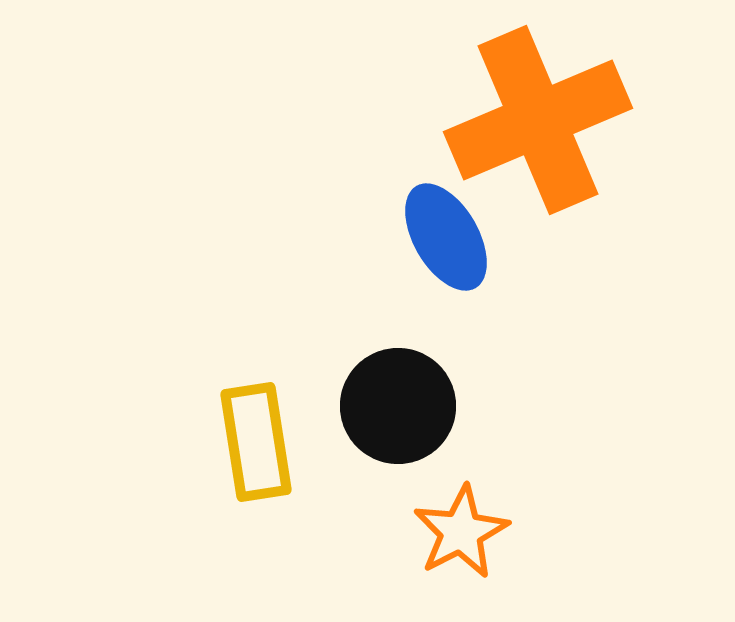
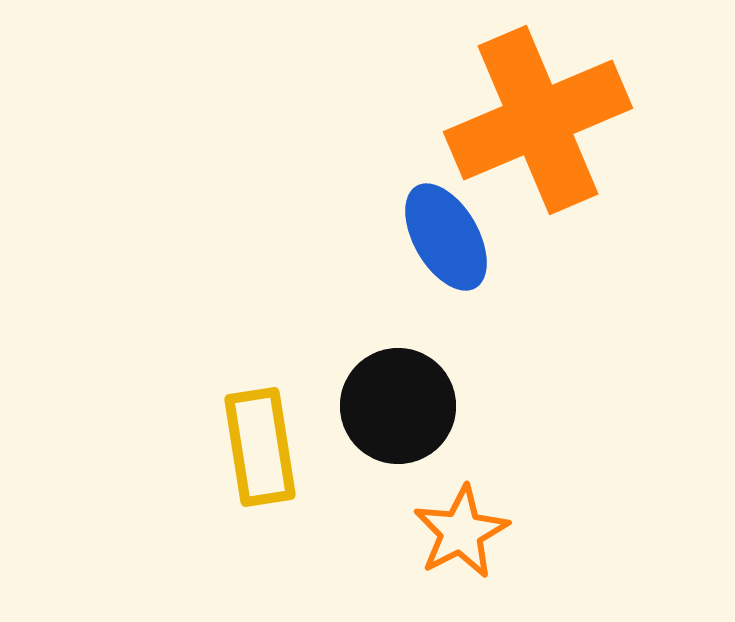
yellow rectangle: moved 4 px right, 5 px down
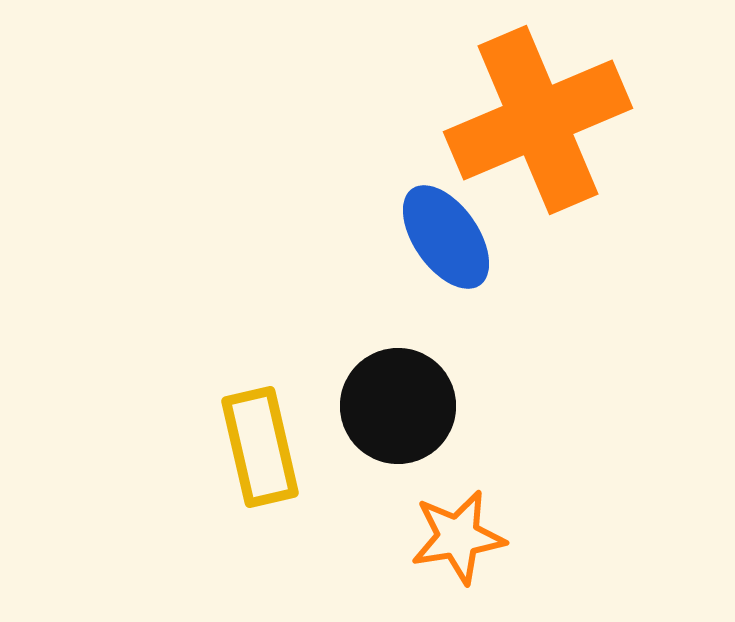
blue ellipse: rotated 5 degrees counterclockwise
yellow rectangle: rotated 4 degrees counterclockwise
orange star: moved 3 px left, 5 px down; rotated 18 degrees clockwise
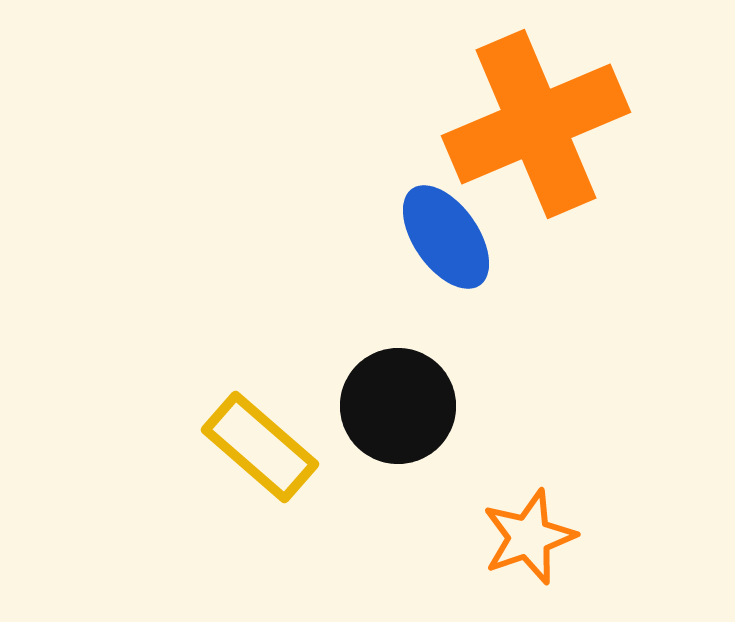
orange cross: moved 2 px left, 4 px down
yellow rectangle: rotated 36 degrees counterclockwise
orange star: moved 71 px right; rotated 10 degrees counterclockwise
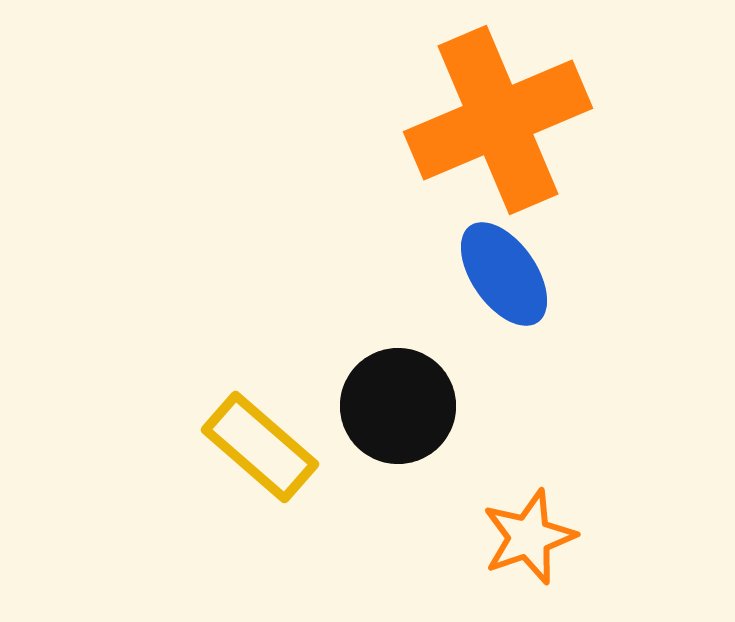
orange cross: moved 38 px left, 4 px up
blue ellipse: moved 58 px right, 37 px down
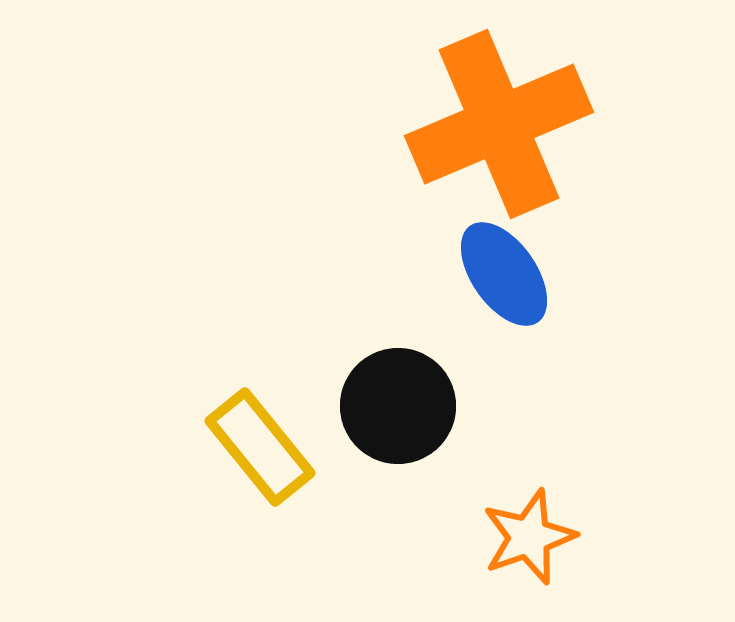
orange cross: moved 1 px right, 4 px down
yellow rectangle: rotated 10 degrees clockwise
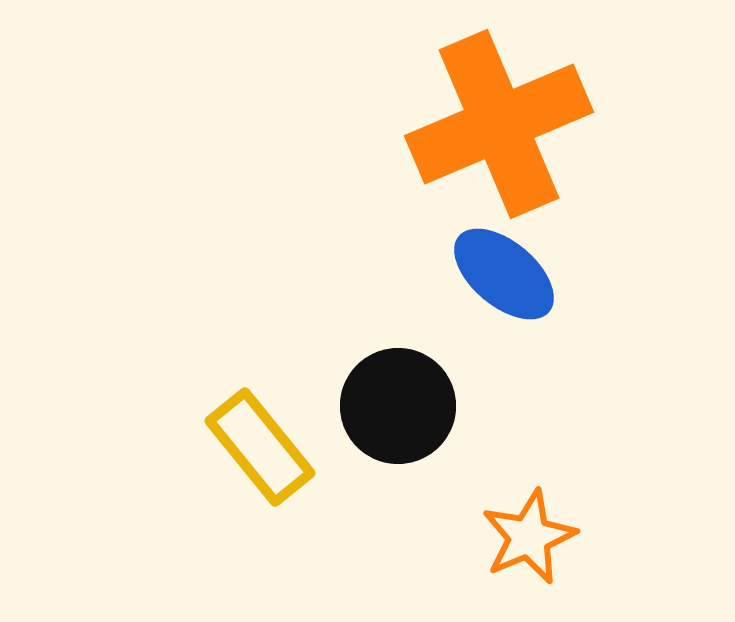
blue ellipse: rotated 15 degrees counterclockwise
orange star: rotated 4 degrees counterclockwise
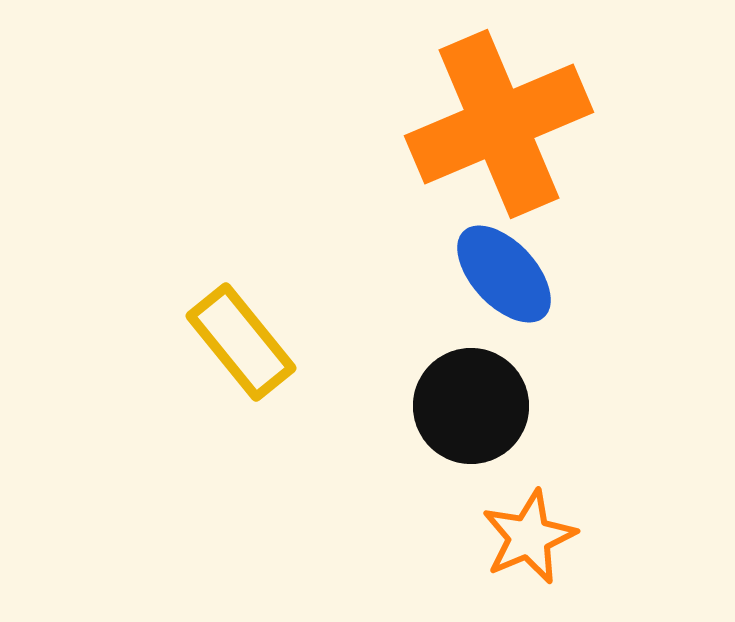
blue ellipse: rotated 7 degrees clockwise
black circle: moved 73 px right
yellow rectangle: moved 19 px left, 105 px up
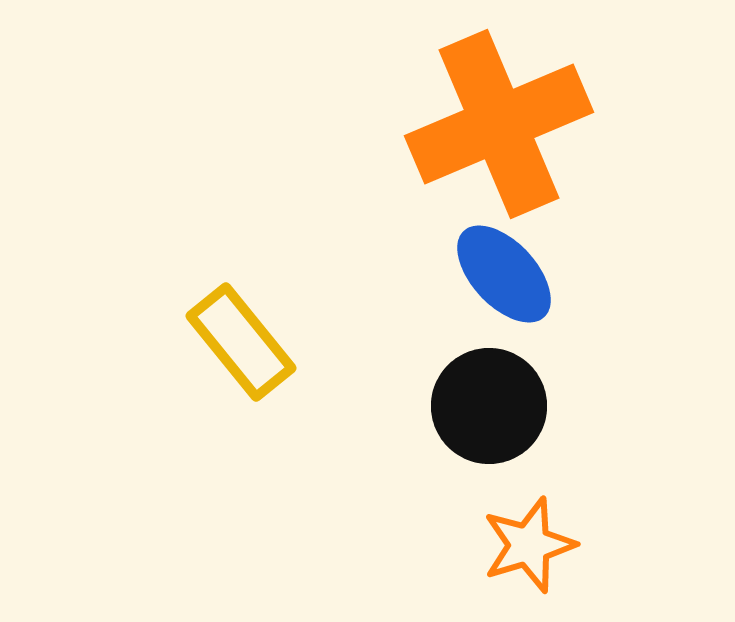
black circle: moved 18 px right
orange star: moved 8 px down; rotated 6 degrees clockwise
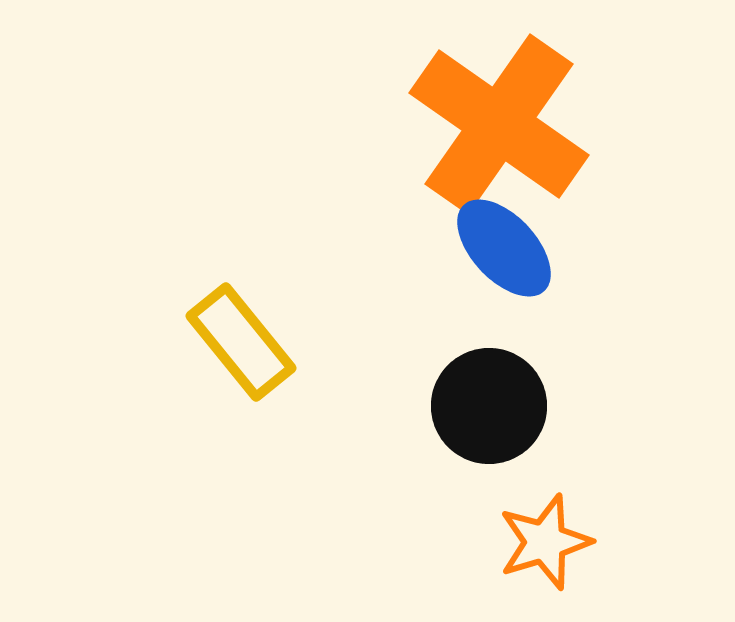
orange cross: rotated 32 degrees counterclockwise
blue ellipse: moved 26 px up
orange star: moved 16 px right, 3 px up
